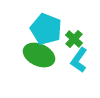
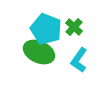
green cross: moved 12 px up
green ellipse: moved 3 px up
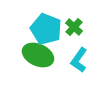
green ellipse: moved 1 px left, 3 px down
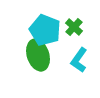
cyan pentagon: moved 1 px left, 1 px down
green ellipse: rotated 48 degrees clockwise
